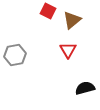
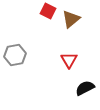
brown triangle: moved 1 px left, 1 px up
red triangle: moved 1 px right, 10 px down
black semicircle: rotated 12 degrees counterclockwise
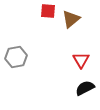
red square: rotated 21 degrees counterclockwise
gray hexagon: moved 1 px right, 2 px down
red triangle: moved 12 px right
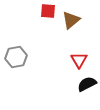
brown triangle: moved 1 px down
red triangle: moved 2 px left
black semicircle: moved 2 px right, 4 px up
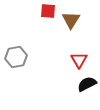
brown triangle: rotated 18 degrees counterclockwise
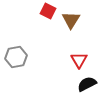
red square: rotated 21 degrees clockwise
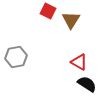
red triangle: moved 2 px down; rotated 30 degrees counterclockwise
black semicircle: rotated 60 degrees clockwise
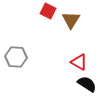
gray hexagon: rotated 15 degrees clockwise
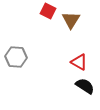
black semicircle: moved 2 px left, 2 px down
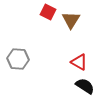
red square: moved 1 px down
gray hexagon: moved 2 px right, 2 px down
